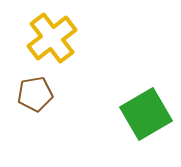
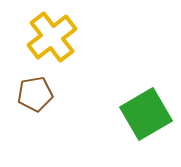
yellow cross: moved 1 px up
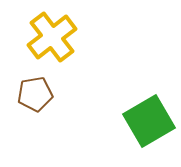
green square: moved 3 px right, 7 px down
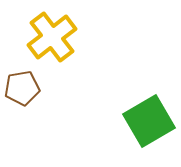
brown pentagon: moved 13 px left, 6 px up
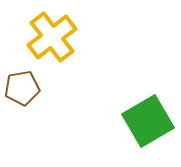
green square: moved 1 px left
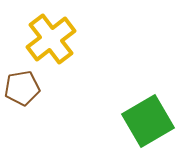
yellow cross: moved 1 px left, 2 px down
